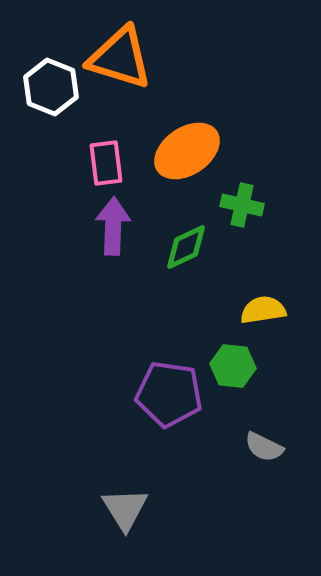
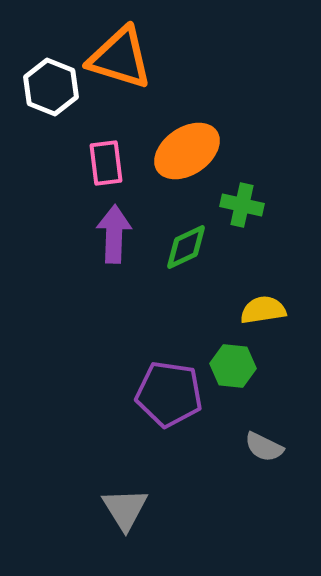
purple arrow: moved 1 px right, 8 px down
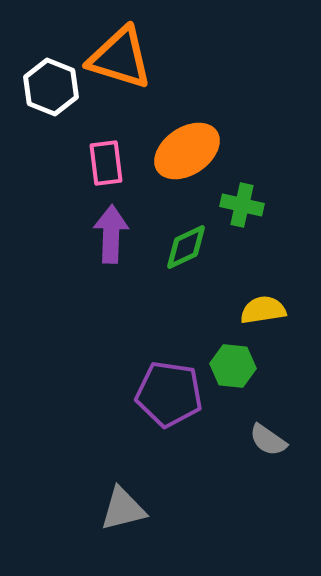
purple arrow: moved 3 px left
gray semicircle: moved 4 px right, 7 px up; rotated 9 degrees clockwise
gray triangle: moved 2 px left; rotated 48 degrees clockwise
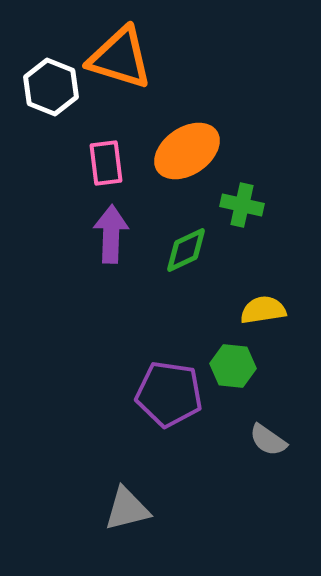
green diamond: moved 3 px down
gray triangle: moved 4 px right
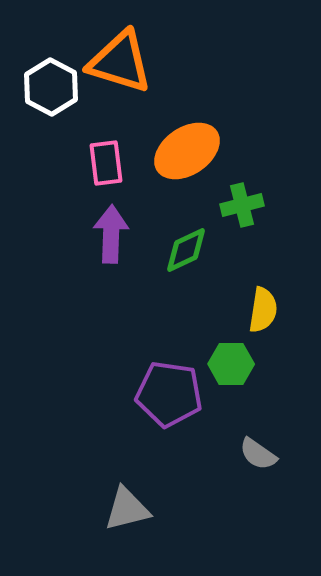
orange triangle: moved 4 px down
white hexagon: rotated 6 degrees clockwise
green cross: rotated 27 degrees counterclockwise
yellow semicircle: rotated 108 degrees clockwise
green hexagon: moved 2 px left, 2 px up; rotated 6 degrees counterclockwise
gray semicircle: moved 10 px left, 14 px down
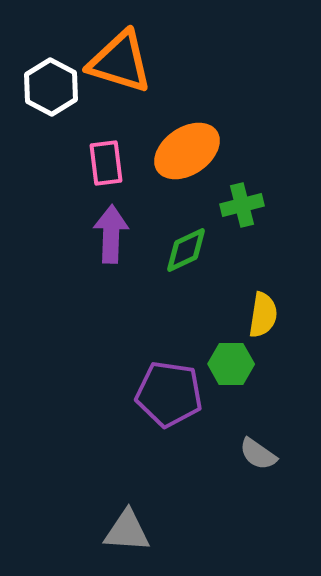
yellow semicircle: moved 5 px down
gray triangle: moved 22 px down; rotated 18 degrees clockwise
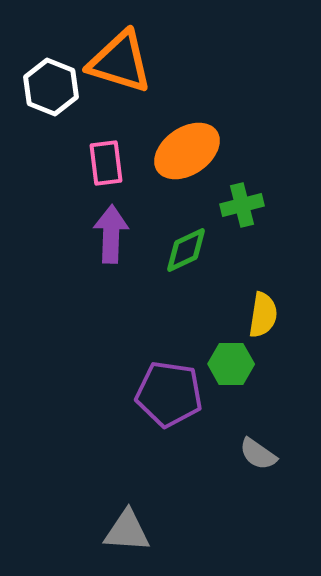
white hexagon: rotated 6 degrees counterclockwise
